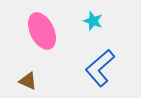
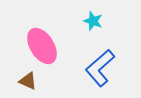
pink ellipse: moved 15 px down; rotated 6 degrees counterclockwise
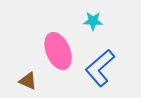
cyan star: rotated 18 degrees counterclockwise
pink ellipse: moved 16 px right, 5 px down; rotated 9 degrees clockwise
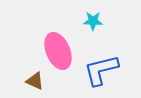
blue L-shape: moved 1 px right, 2 px down; rotated 27 degrees clockwise
brown triangle: moved 7 px right
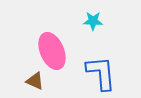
pink ellipse: moved 6 px left
blue L-shape: moved 3 px down; rotated 99 degrees clockwise
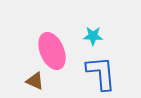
cyan star: moved 15 px down
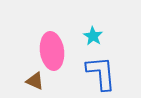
cyan star: rotated 30 degrees clockwise
pink ellipse: rotated 15 degrees clockwise
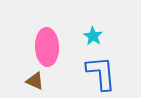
pink ellipse: moved 5 px left, 4 px up; rotated 6 degrees clockwise
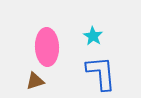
brown triangle: rotated 42 degrees counterclockwise
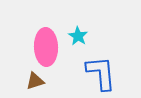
cyan star: moved 15 px left
pink ellipse: moved 1 px left
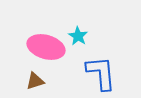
pink ellipse: rotated 72 degrees counterclockwise
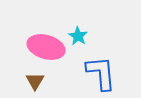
brown triangle: rotated 42 degrees counterclockwise
